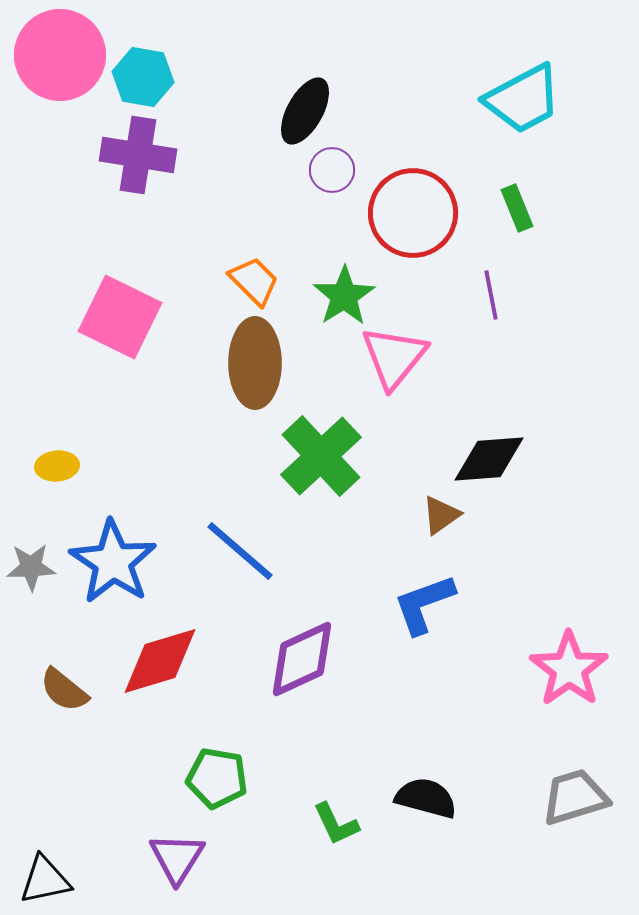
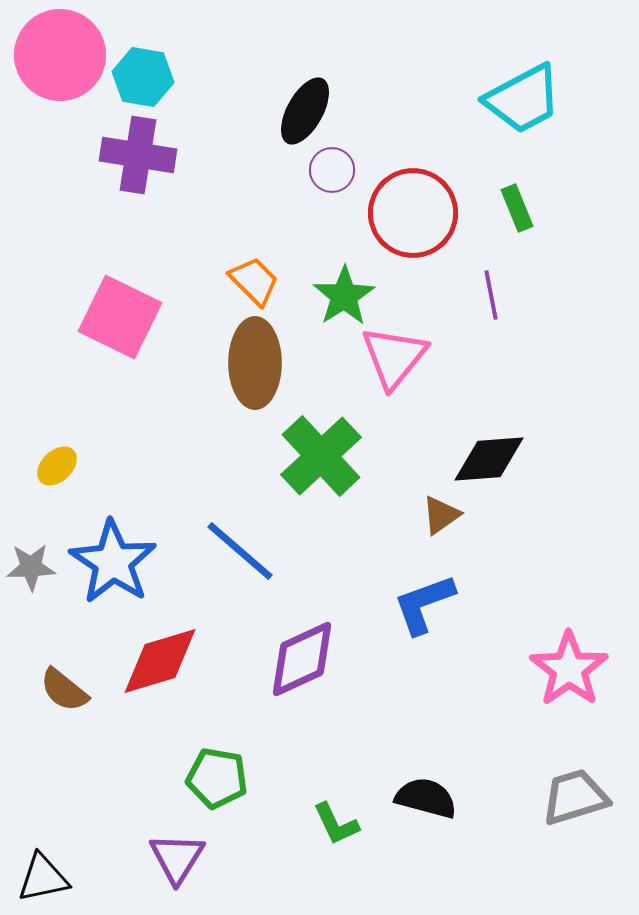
yellow ellipse: rotated 39 degrees counterclockwise
black triangle: moved 2 px left, 2 px up
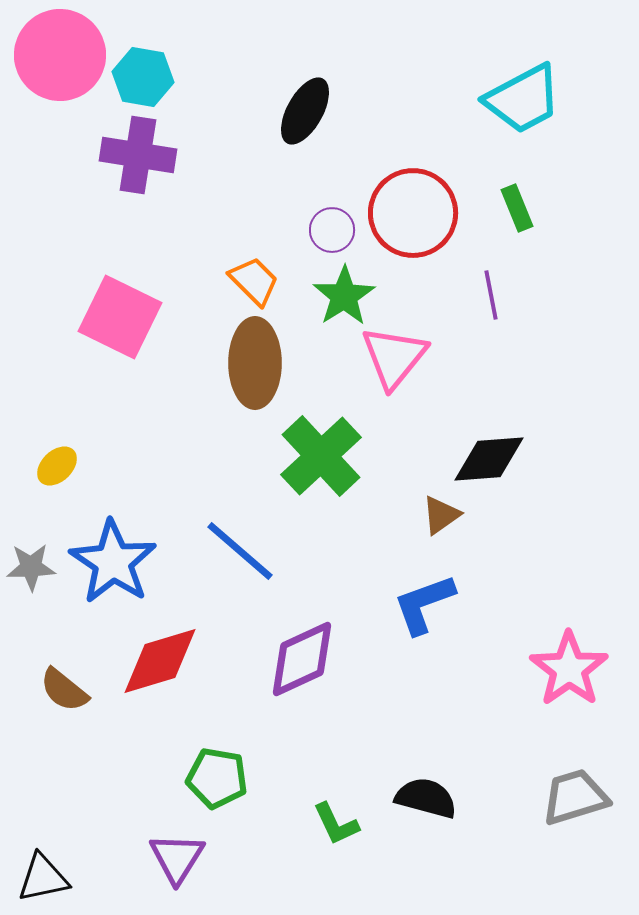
purple circle: moved 60 px down
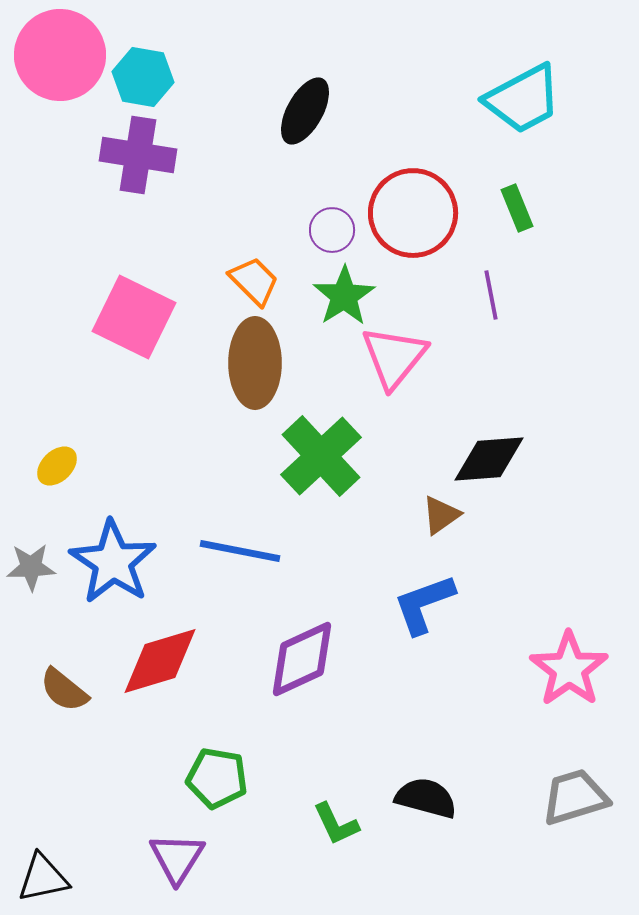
pink square: moved 14 px right
blue line: rotated 30 degrees counterclockwise
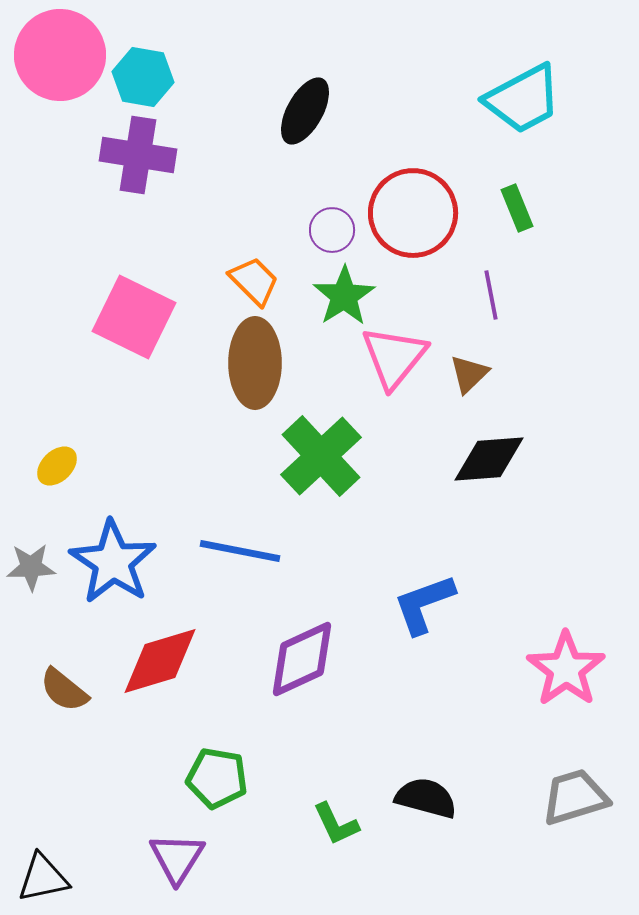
brown triangle: moved 28 px right, 141 px up; rotated 9 degrees counterclockwise
pink star: moved 3 px left
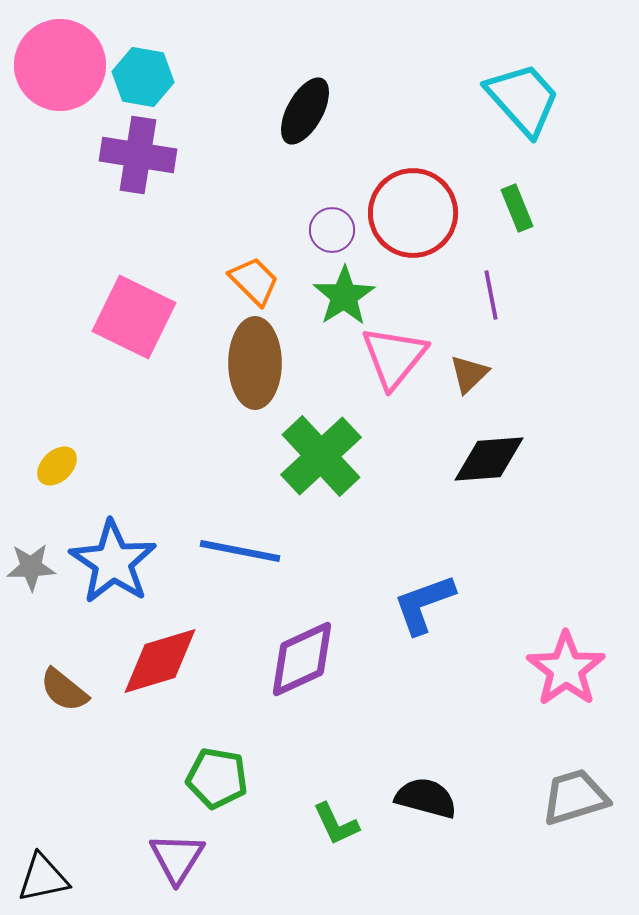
pink circle: moved 10 px down
cyan trapezoid: rotated 104 degrees counterclockwise
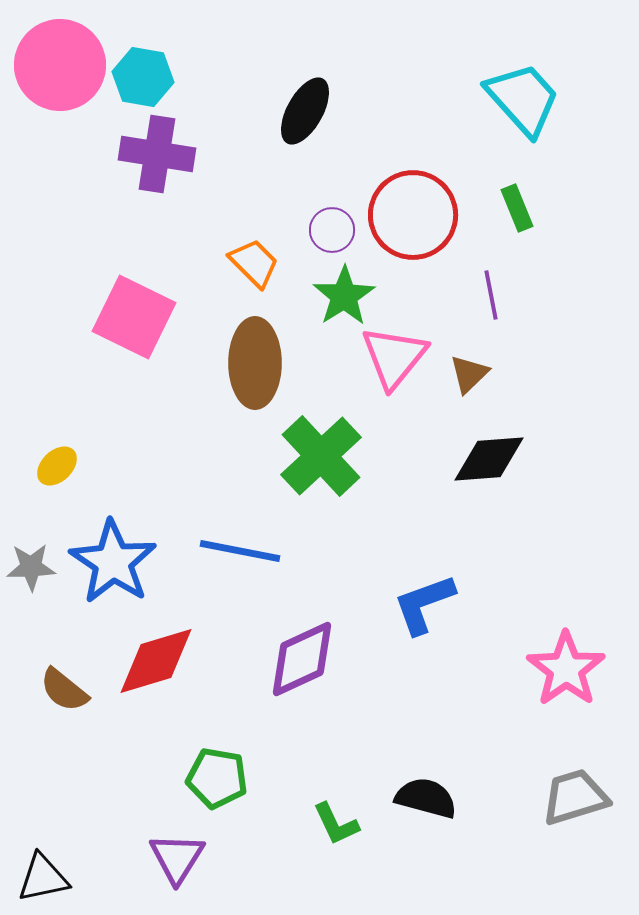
purple cross: moved 19 px right, 1 px up
red circle: moved 2 px down
orange trapezoid: moved 18 px up
red diamond: moved 4 px left
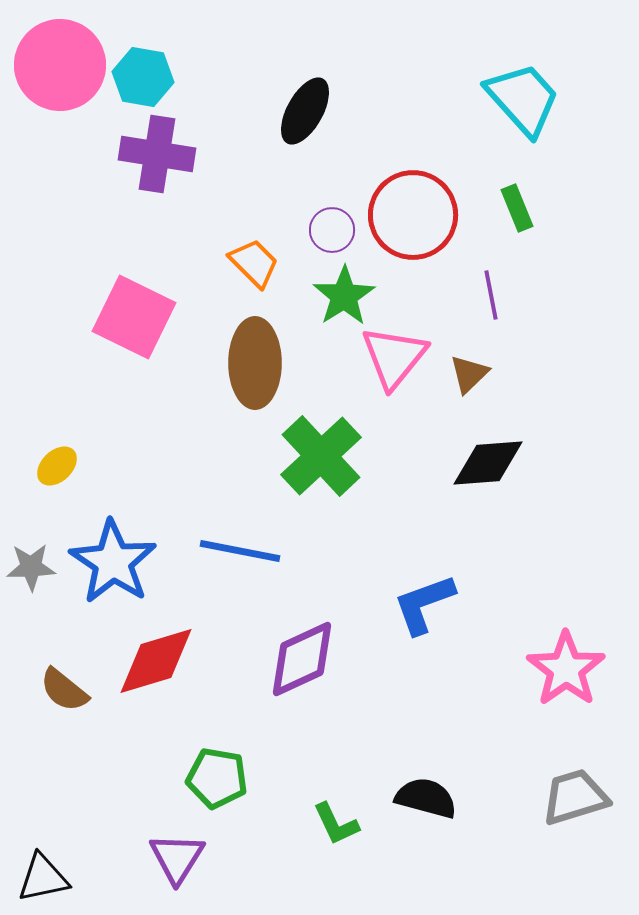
black diamond: moved 1 px left, 4 px down
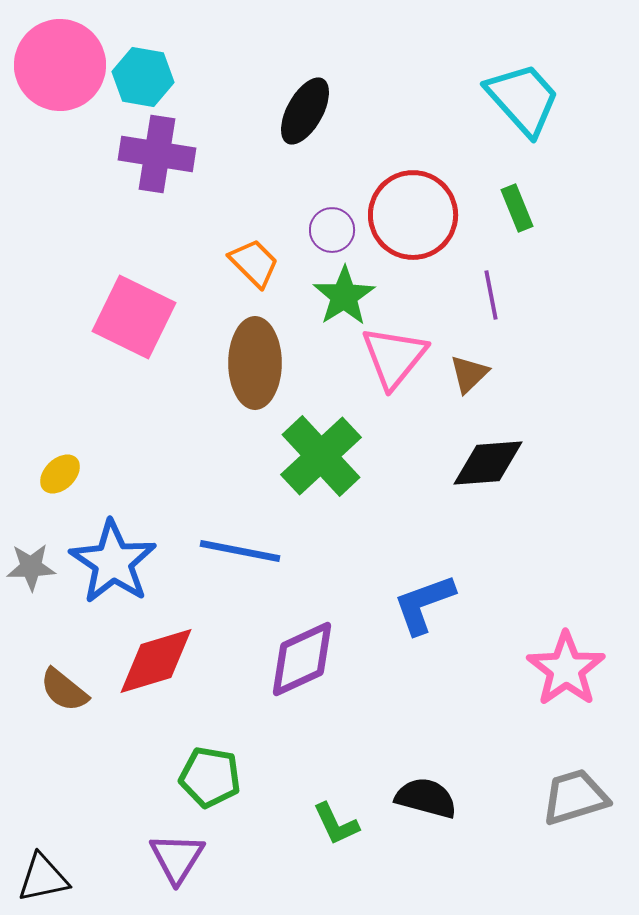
yellow ellipse: moved 3 px right, 8 px down
green pentagon: moved 7 px left, 1 px up
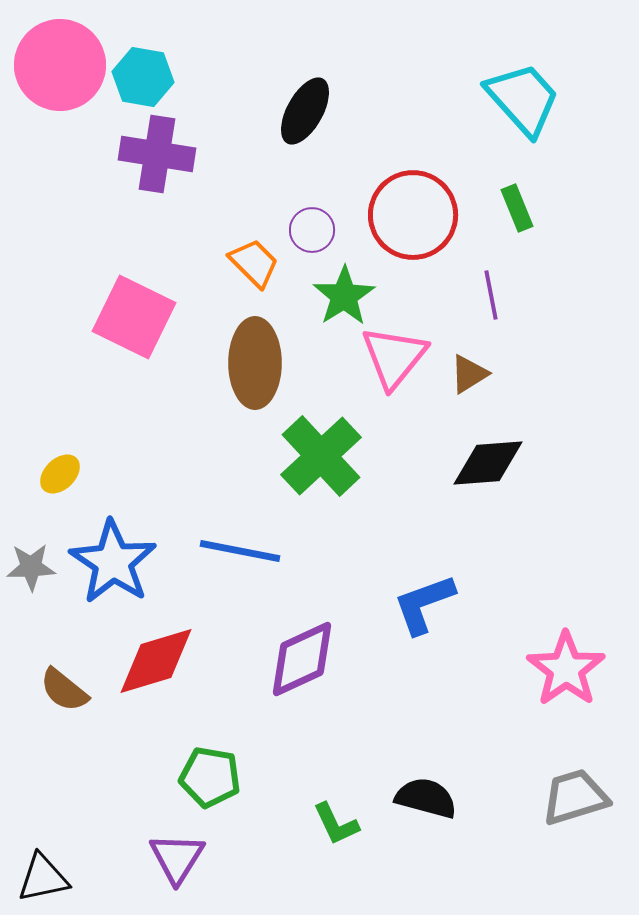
purple circle: moved 20 px left
brown triangle: rotated 12 degrees clockwise
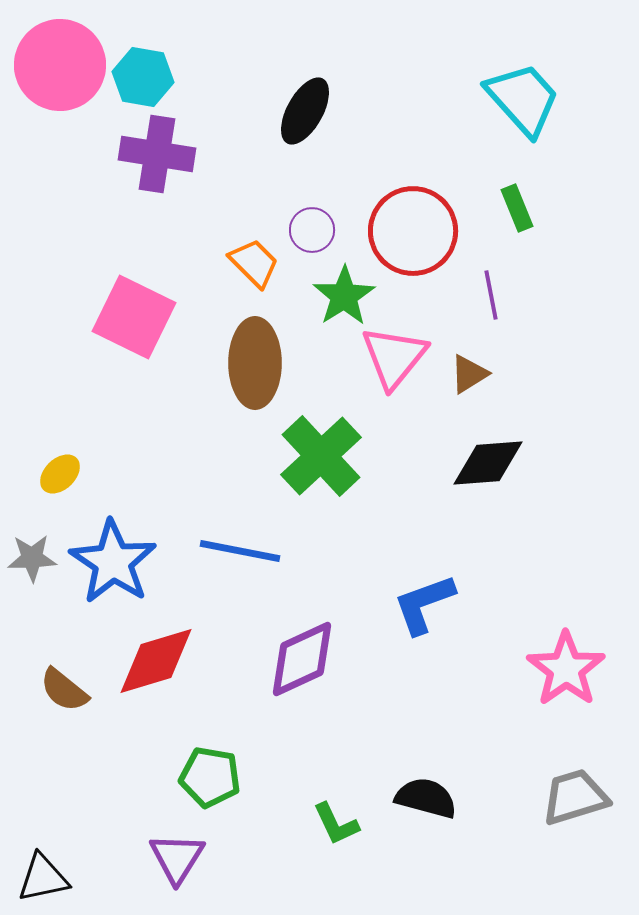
red circle: moved 16 px down
gray star: moved 1 px right, 9 px up
